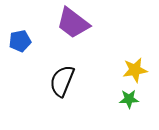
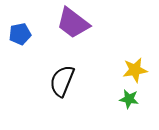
blue pentagon: moved 7 px up
green star: rotated 12 degrees clockwise
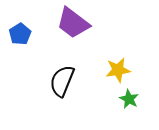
blue pentagon: rotated 20 degrees counterclockwise
yellow star: moved 17 px left
green star: rotated 18 degrees clockwise
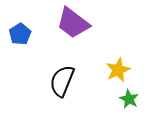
yellow star: rotated 15 degrees counterclockwise
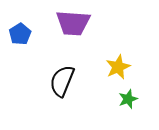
purple trapezoid: rotated 33 degrees counterclockwise
yellow star: moved 3 px up
green star: moved 1 px left; rotated 24 degrees clockwise
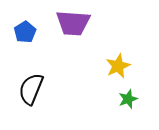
blue pentagon: moved 5 px right, 2 px up
yellow star: moved 1 px up
black semicircle: moved 31 px left, 8 px down
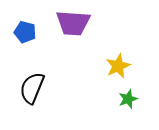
blue pentagon: rotated 25 degrees counterclockwise
black semicircle: moved 1 px right, 1 px up
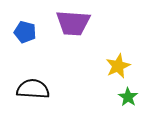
black semicircle: moved 1 px right, 1 px down; rotated 72 degrees clockwise
green star: moved 2 px up; rotated 18 degrees counterclockwise
